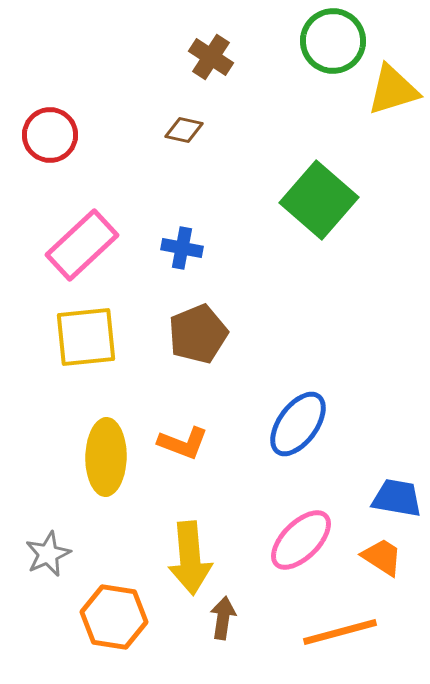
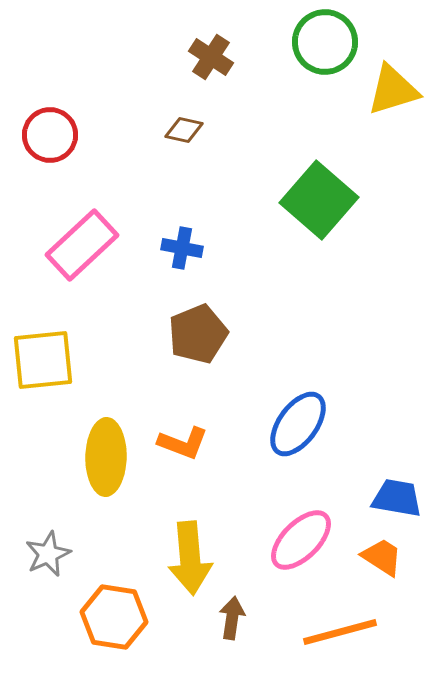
green circle: moved 8 px left, 1 px down
yellow square: moved 43 px left, 23 px down
brown arrow: moved 9 px right
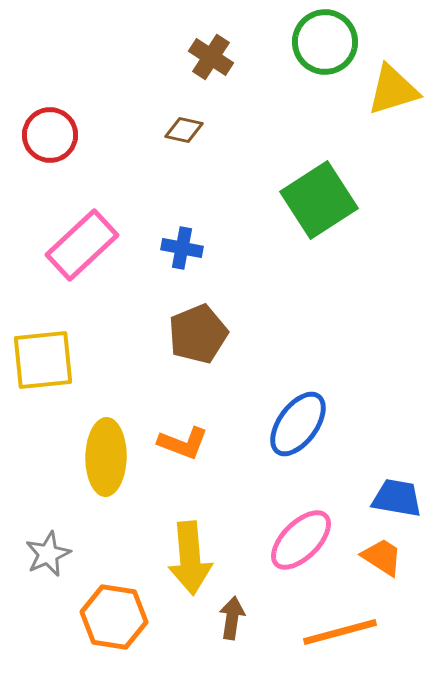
green square: rotated 16 degrees clockwise
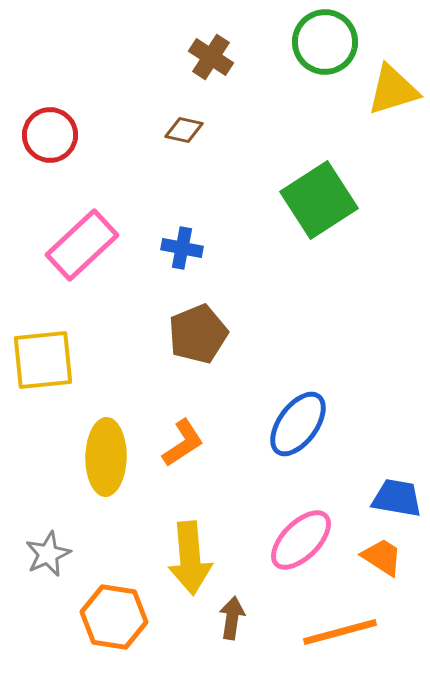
orange L-shape: rotated 54 degrees counterclockwise
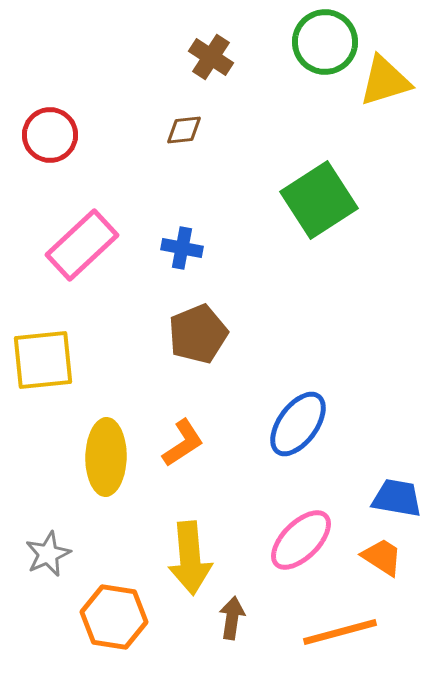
yellow triangle: moved 8 px left, 9 px up
brown diamond: rotated 18 degrees counterclockwise
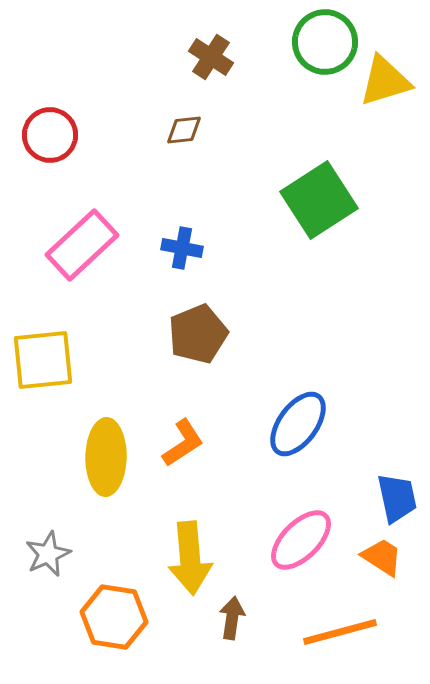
blue trapezoid: rotated 68 degrees clockwise
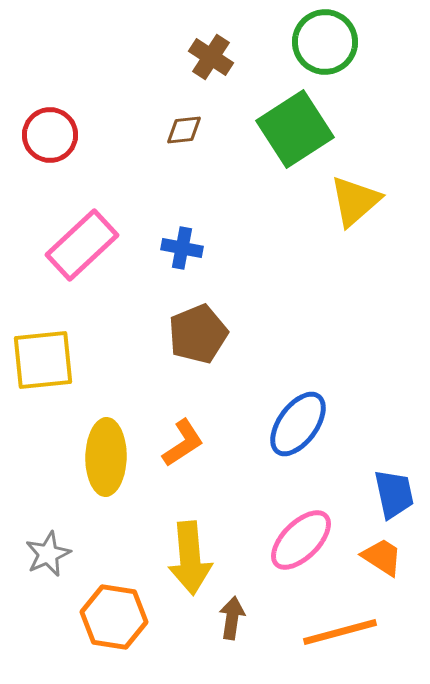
yellow triangle: moved 30 px left, 120 px down; rotated 24 degrees counterclockwise
green square: moved 24 px left, 71 px up
blue trapezoid: moved 3 px left, 4 px up
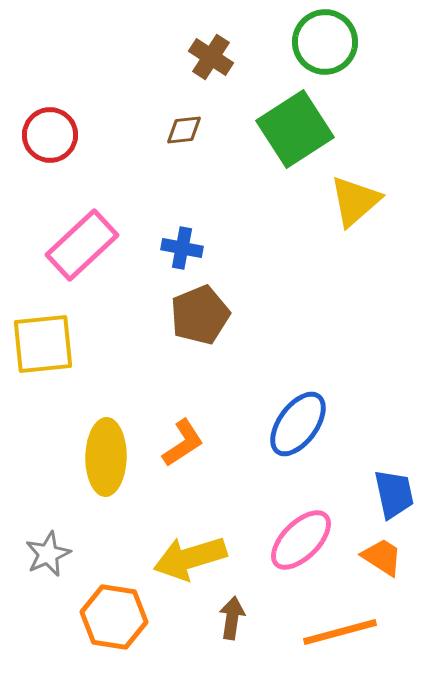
brown pentagon: moved 2 px right, 19 px up
yellow square: moved 16 px up
yellow arrow: rotated 78 degrees clockwise
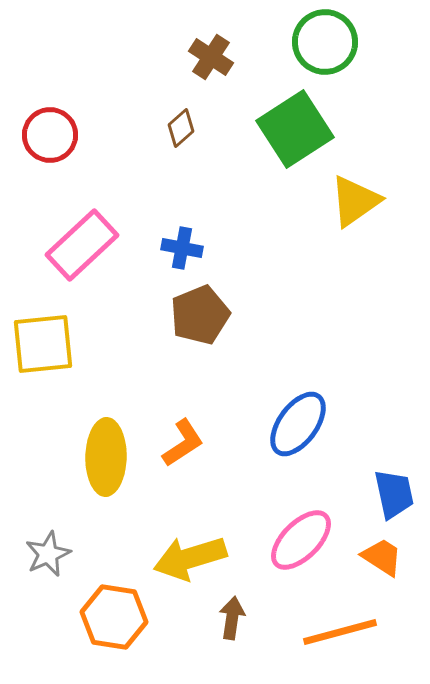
brown diamond: moved 3 px left, 2 px up; rotated 36 degrees counterclockwise
yellow triangle: rotated 6 degrees clockwise
